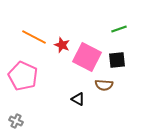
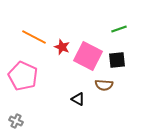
red star: moved 2 px down
pink square: moved 1 px right, 1 px up
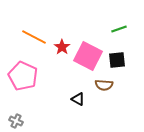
red star: rotated 14 degrees clockwise
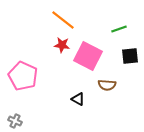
orange line: moved 29 px right, 17 px up; rotated 10 degrees clockwise
red star: moved 2 px up; rotated 28 degrees counterclockwise
black square: moved 13 px right, 4 px up
brown semicircle: moved 3 px right
gray cross: moved 1 px left
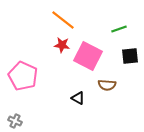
black triangle: moved 1 px up
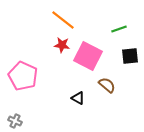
brown semicircle: rotated 144 degrees counterclockwise
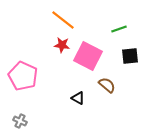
gray cross: moved 5 px right
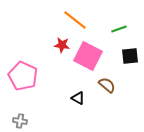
orange line: moved 12 px right
gray cross: rotated 16 degrees counterclockwise
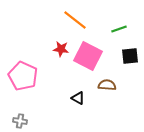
red star: moved 1 px left, 4 px down
brown semicircle: rotated 36 degrees counterclockwise
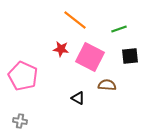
pink square: moved 2 px right, 1 px down
